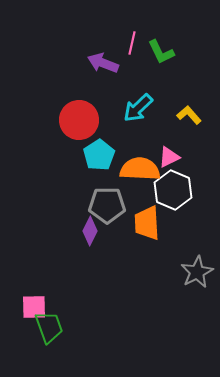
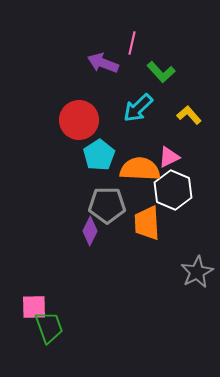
green L-shape: moved 20 px down; rotated 16 degrees counterclockwise
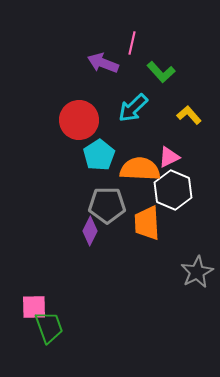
cyan arrow: moved 5 px left
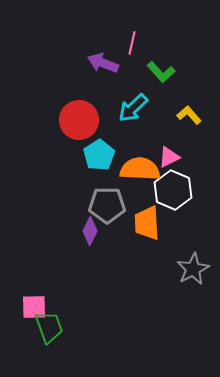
gray star: moved 4 px left, 3 px up
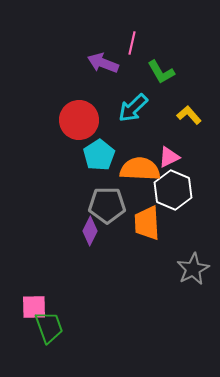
green L-shape: rotated 12 degrees clockwise
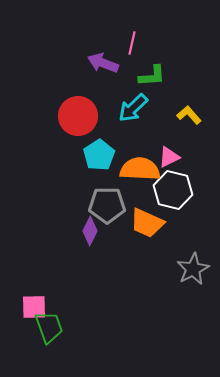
green L-shape: moved 9 px left, 4 px down; rotated 64 degrees counterclockwise
red circle: moved 1 px left, 4 px up
white hexagon: rotated 9 degrees counterclockwise
orange trapezoid: rotated 63 degrees counterclockwise
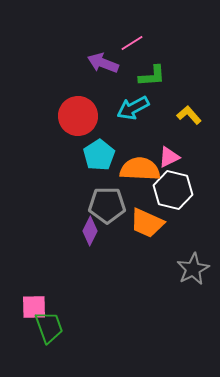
pink line: rotated 45 degrees clockwise
cyan arrow: rotated 16 degrees clockwise
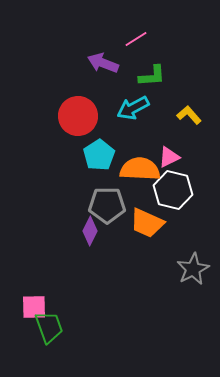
pink line: moved 4 px right, 4 px up
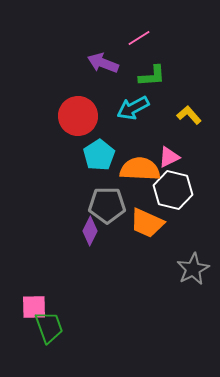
pink line: moved 3 px right, 1 px up
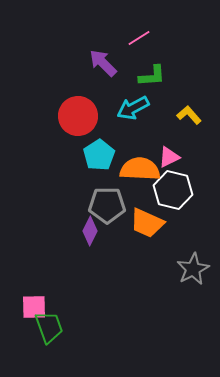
purple arrow: rotated 24 degrees clockwise
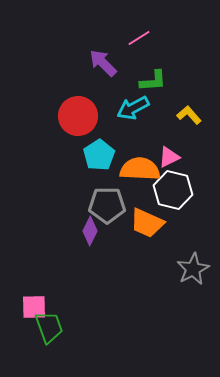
green L-shape: moved 1 px right, 5 px down
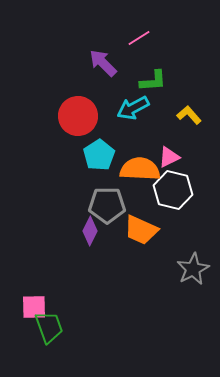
orange trapezoid: moved 6 px left, 7 px down
